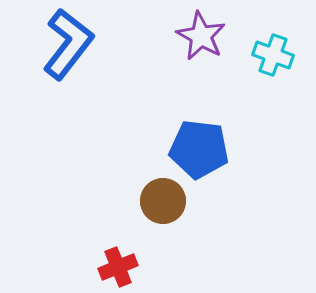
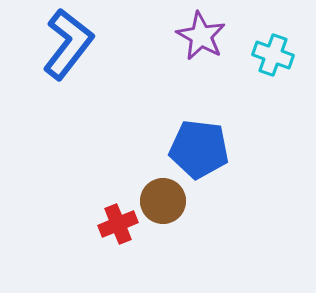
red cross: moved 43 px up
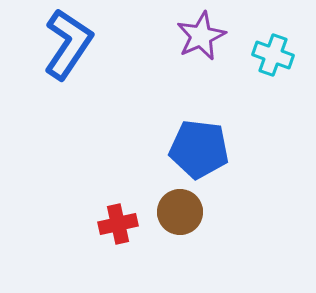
purple star: rotated 18 degrees clockwise
blue L-shape: rotated 4 degrees counterclockwise
brown circle: moved 17 px right, 11 px down
red cross: rotated 9 degrees clockwise
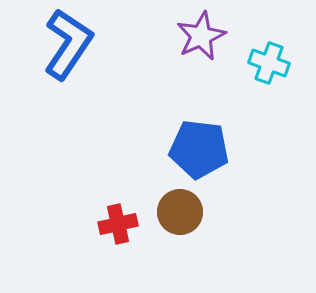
cyan cross: moved 4 px left, 8 px down
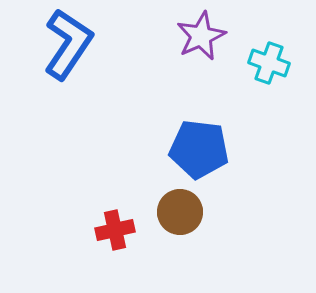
red cross: moved 3 px left, 6 px down
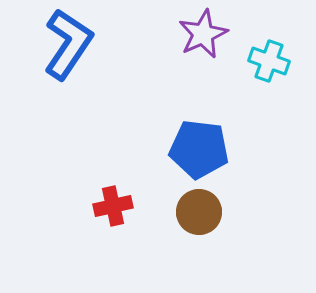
purple star: moved 2 px right, 2 px up
cyan cross: moved 2 px up
brown circle: moved 19 px right
red cross: moved 2 px left, 24 px up
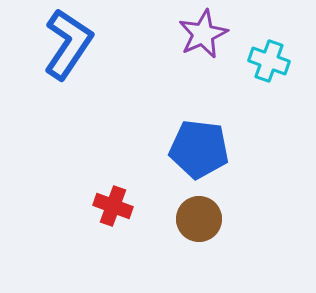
red cross: rotated 33 degrees clockwise
brown circle: moved 7 px down
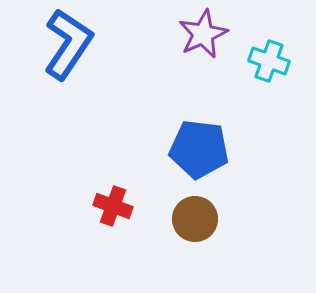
brown circle: moved 4 px left
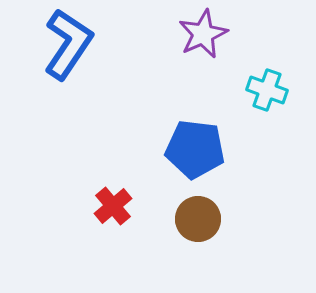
cyan cross: moved 2 px left, 29 px down
blue pentagon: moved 4 px left
red cross: rotated 30 degrees clockwise
brown circle: moved 3 px right
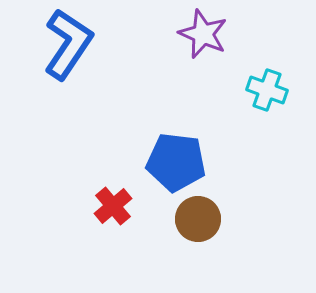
purple star: rotated 24 degrees counterclockwise
blue pentagon: moved 19 px left, 13 px down
